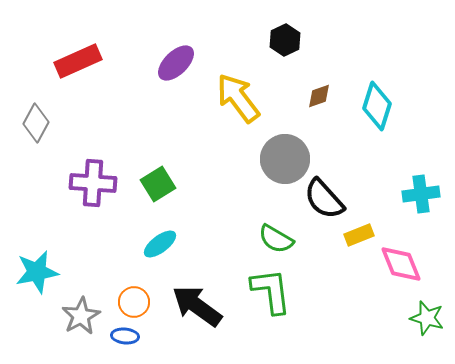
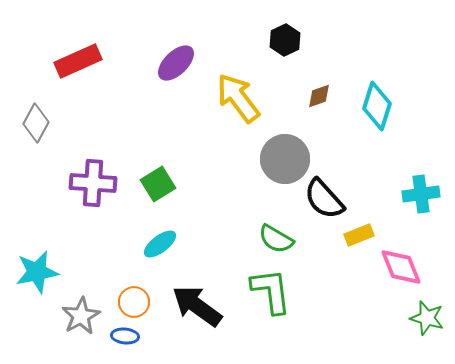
pink diamond: moved 3 px down
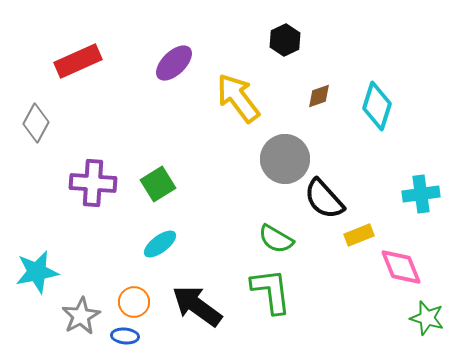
purple ellipse: moved 2 px left
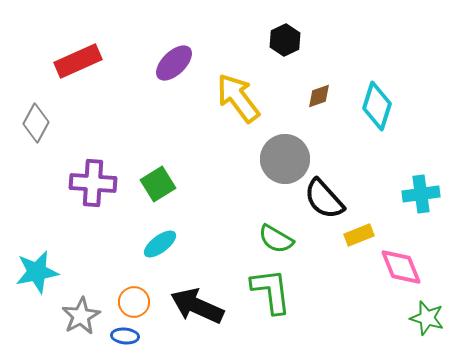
black arrow: rotated 12 degrees counterclockwise
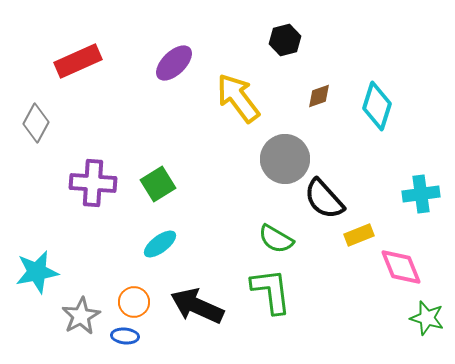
black hexagon: rotated 12 degrees clockwise
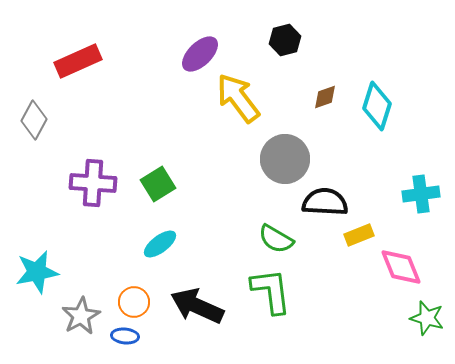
purple ellipse: moved 26 px right, 9 px up
brown diamond: moved 6 px right, 1 px down
gray diamond: moved 2 px left, 3 px up
black semicircle: moved 1 px right, 3 px down; rotated 135 degrees clockwise
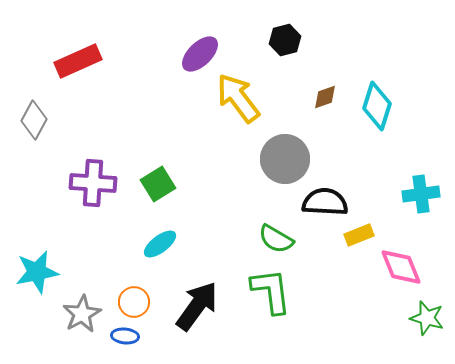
black arrow: rotated 102 degrees clockwise
gray star: moved 1 px right, 2 px up
